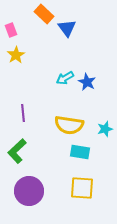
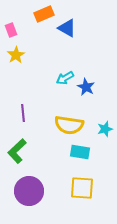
orange rectangle: rotated 66 degrees counterclockwise
blue triangle: rotated 24 degrees counterclockwise
blue star: moved 1 px left, 5 px down
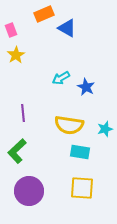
cyan arrow: moved 4 px left
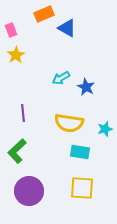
yellow semicircle: moved 2 px up
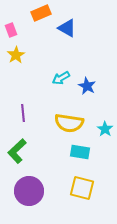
orange rectangle: moved 3 px left, 1 px up
blue star: moved 1 px right, 1 px up
cyan star: rotated 21 degrees counterclockwise
yellow square: rotated 10 degrees clockwise
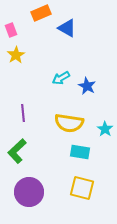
purple circle: moved 1 px down
